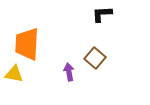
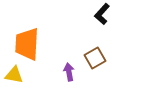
black L-shape: rotated 45 degrees counterclockwise
brown square: rotated 20 degrees clockwise
yellow triangle: moved 1 px down
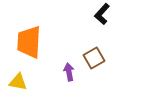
orange trapezoid: moved 2 px right, 2 px up
brown square: moved 1 px left
yellow triangle: moved 4 px right, 7 px down
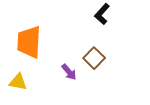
brown square: rotated 15 degrees counterclockwise
purple arrow: rotated 150 degrees clockwise
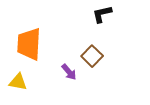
black L-shape: rotated 35 degrees clockwise
orange trapezoid: moved 2 px down
brown square: moved 2 px left, 2 px up
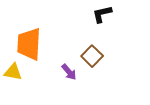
yellow triangle: moved 5 px left, 10 px up
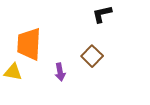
purple arrow: moved 9 px left; rotated 30 degrees clockwise
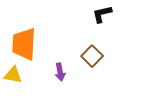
orange trapezoid: moved 5 px left
yellow triangle: moved 3 px down
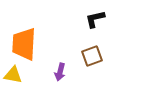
black L-shape: moved 7 px left, 5 px down
brown square: rotated 25 degrees clockwise
purple arrow: rotated 24 degrees clockwise
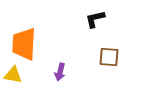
brown square: moved 17 px right, 1 px down; rotated 25 degrees clockwise
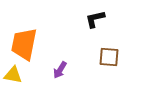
orange trapezoid: rotated 8 degrees clockwise
purple arrow: moved 2 px up; rotated 18 degrees clockwise
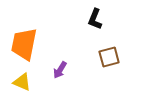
black L-shape: rotated 55 degrees counterclockwise
brown square: rotated 20 degrees counterclockwise
yellow triangle: moved 9 px right, 7 px down; rotated 12 degrees clockwise
